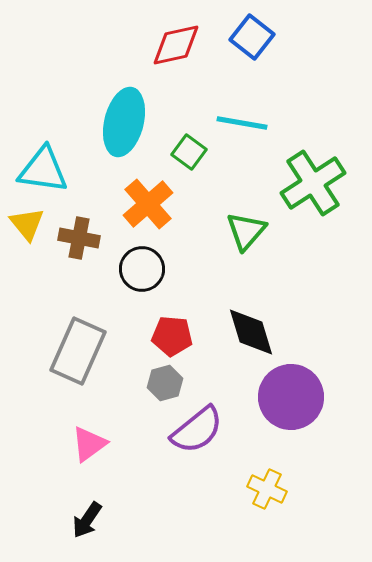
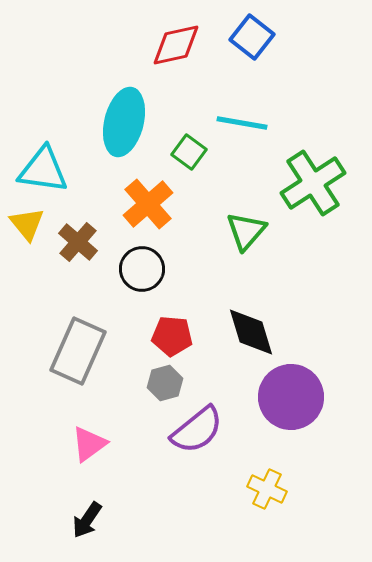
brown cross: moved 1 px left, 4 px down; rotated 30 degrees clockwise
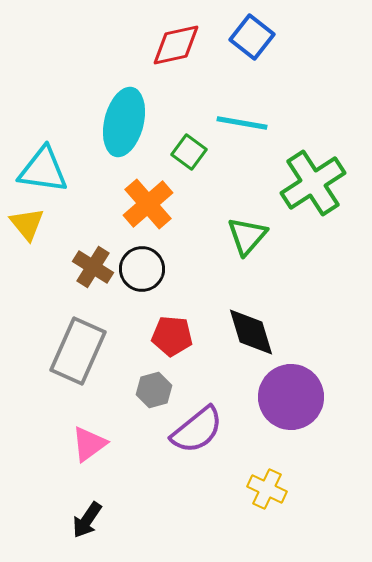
green triangle: moved 1 px right, 5 px down
brown cross: moved 15 px right, 25 px down; rotated 9 degrees counterclockwise
gray hexagon: moved 11 px left, 7 px down
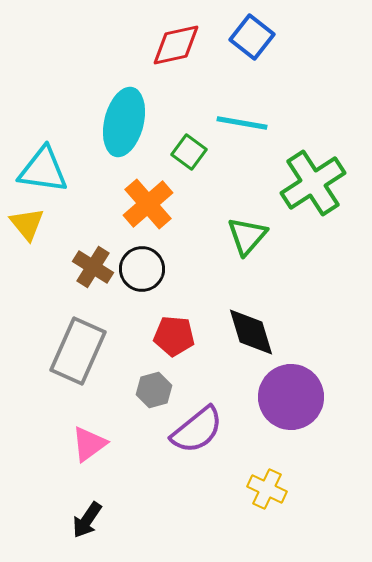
red pentagon: moved 2 px right
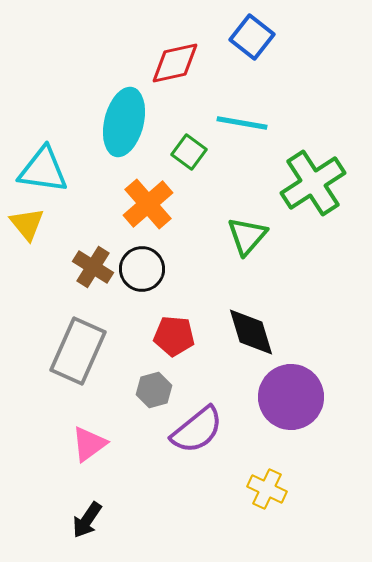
red diamond: moved 1 px left, 18 px down
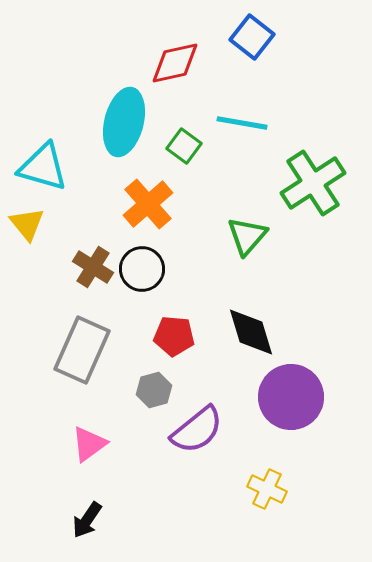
green square: moved 5 px left, 6 px up
cyan triangle: moved 3 px up; rotated 8 degrees clockwise
gray rectangle: moved 4 px right, 1 px up
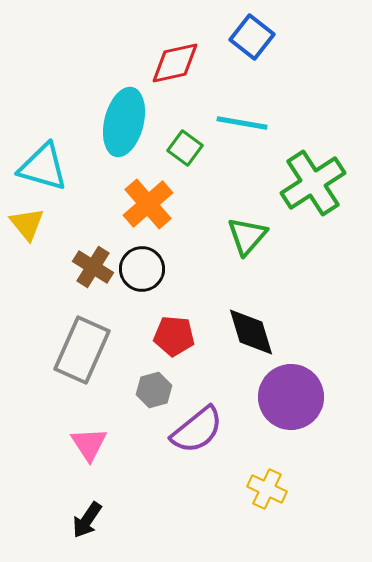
green square: moved 1 px right, 2 px down
pink triangle: rotated 27 degrees counterclockwise
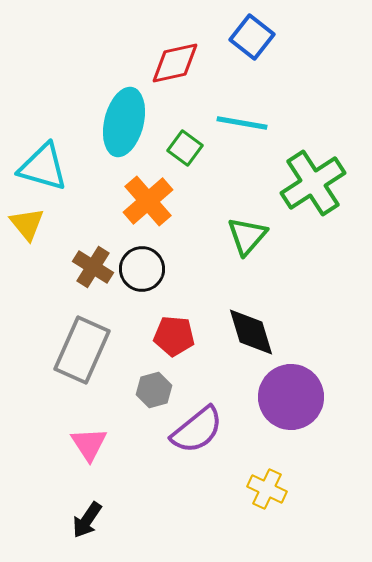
orange cross: moved 3 px up
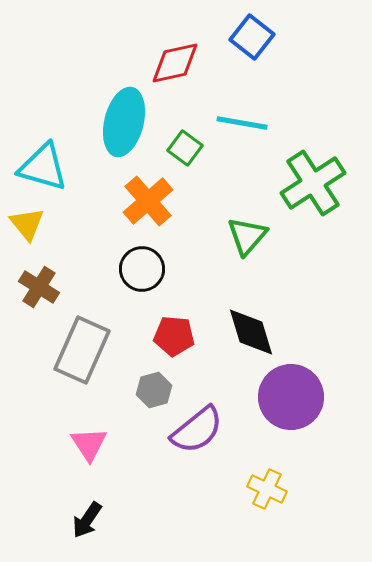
brown cross: moved 54 px left, 20 px down
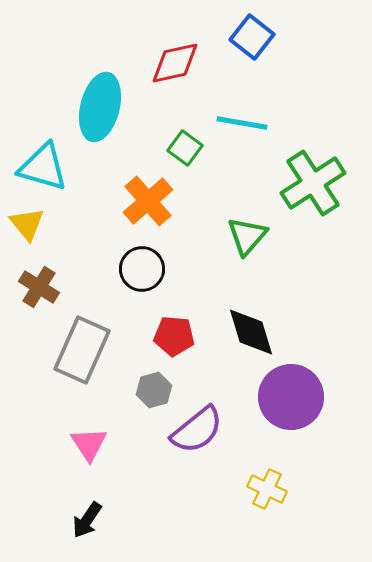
cyan ellipse: moved 24 px left, 15 px up
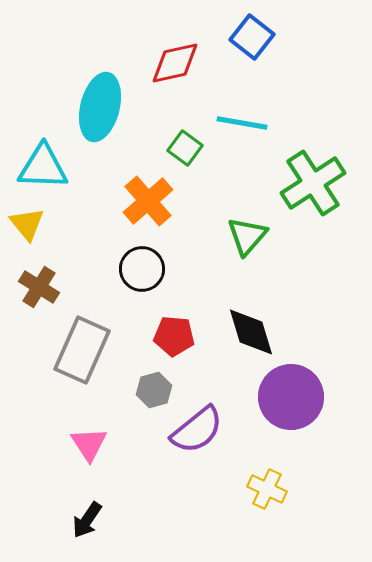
cyan triangle: rotated 14 degrees counterclockwise
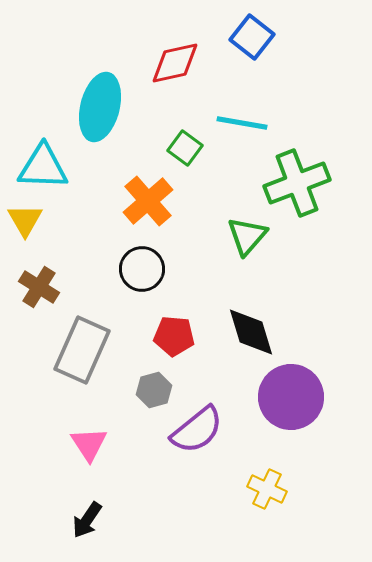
green cross: moved 16 px left; rotated 12 degrees clockwise
yellow triangle: moved 2 px left, 4 px up; rotated 9 degrees clockwise
